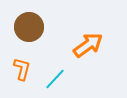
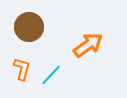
cyan line: moved 4 px left, 4 px up
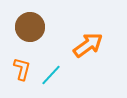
brown circle: moved 1 px right
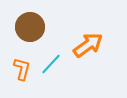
cyan line: moved 11 px up
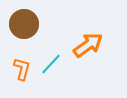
brown circle: moved 6 px left, 3 px up
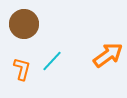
orange arrow: moved 20 px right, 10 px down
cyan line: moved 1 px right, 3 px up
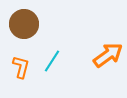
cyan line: rotated 10 degrees counterclockwise
orange L-shape: moved 1 px left, 2 px up
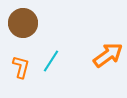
brown circle: moved 1 px left, 1 px up
cyan line: moved 1 px left
